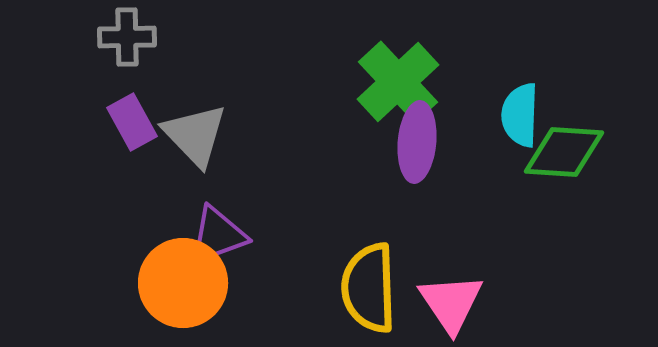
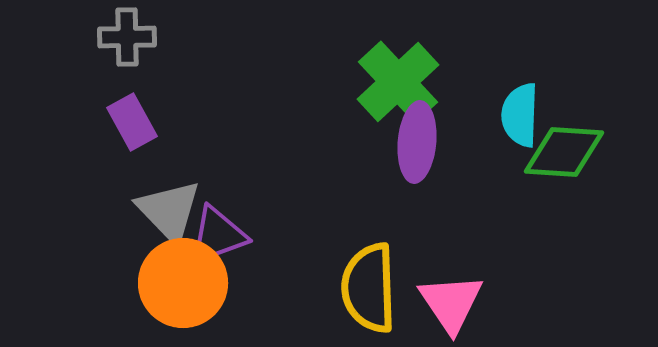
gray triangle: moved 26 px left, 76 px down
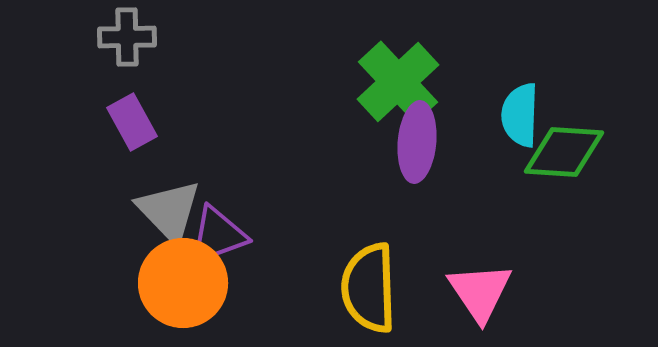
pink triangle: moved 29 px right, 11 px up
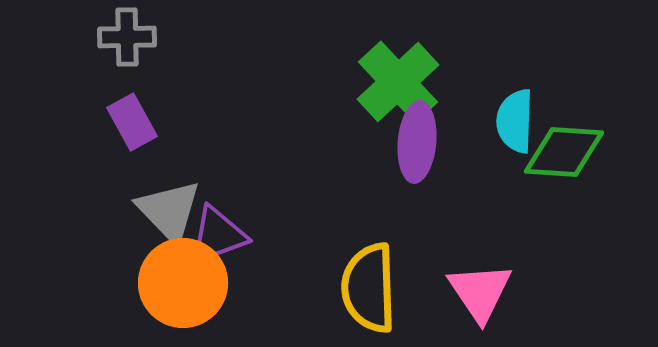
cyan semicircle: moved 5 px left, 6 px down
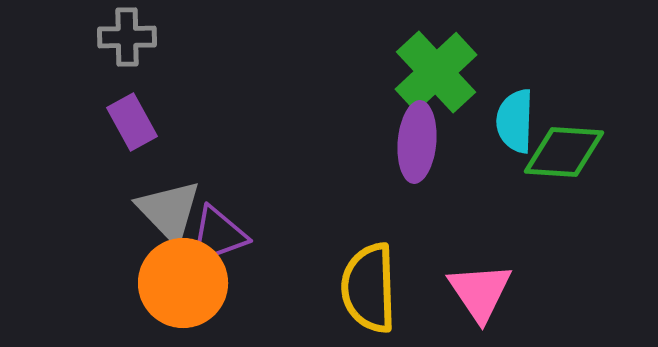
green cross: moved 38 px right, 10 px up
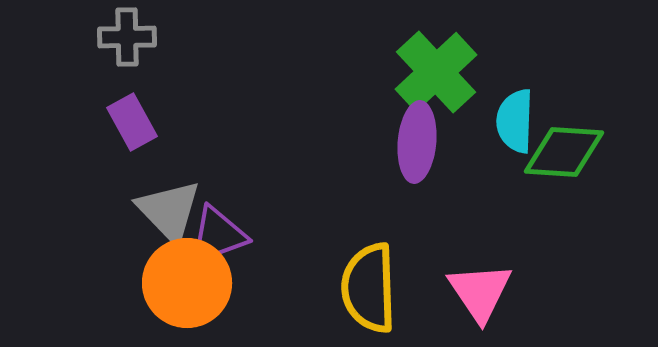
orange circle: moved 4 px right
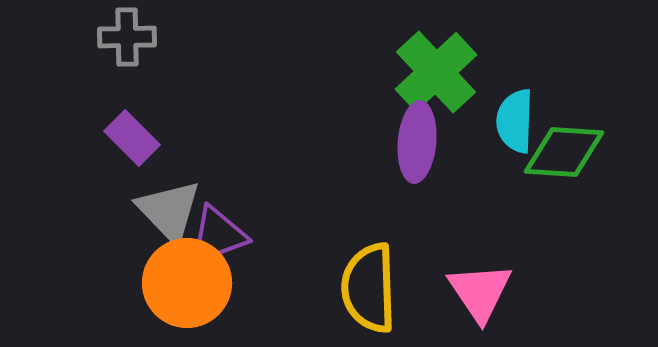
purple rectangle: moved 16 px down; rotated 16 degrees counterclockwise
